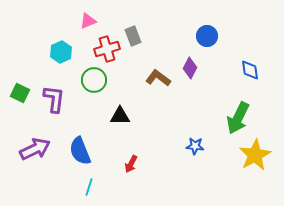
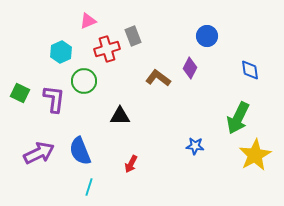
green circle: moved 10 px left, 1 px down
purple arrow: moved 4 px right, 4 px down
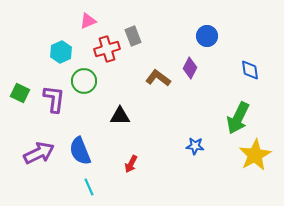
cyan line: rotated 42 degrees counterclockwise
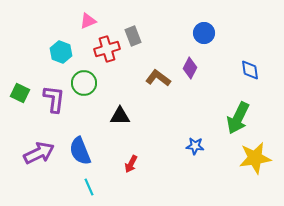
blue circle: moved 3 px left, 3 px up
cyan hexagon: rotated 15 degrees counterclockwise
green circle: moved 2 px down
yellow star: moved 3 px down; rotated 20 degrees clockwise
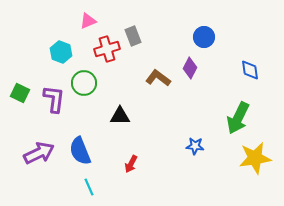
blue circle: moved 4 px down
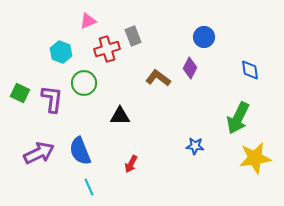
purple L-shape: moved 2 px left
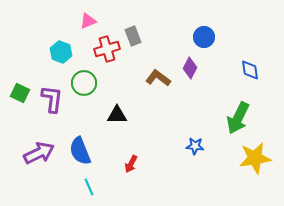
black triangle: moved 3 px left, 1 px up
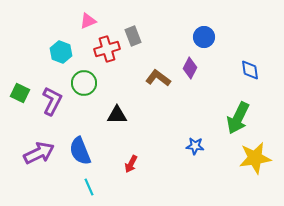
purple L-shape: moved 2 px down; rotated 20 degrees clockwise
